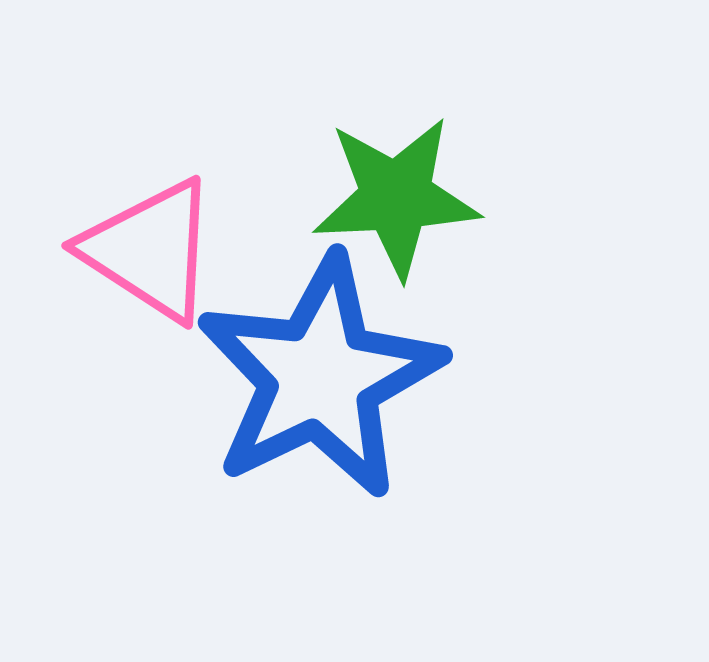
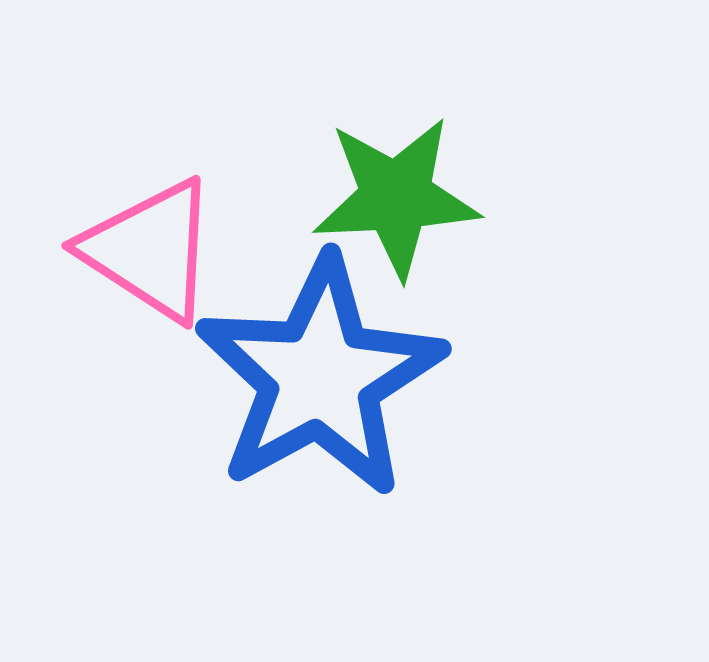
blue star: rotated 3 degrees counterclockwise
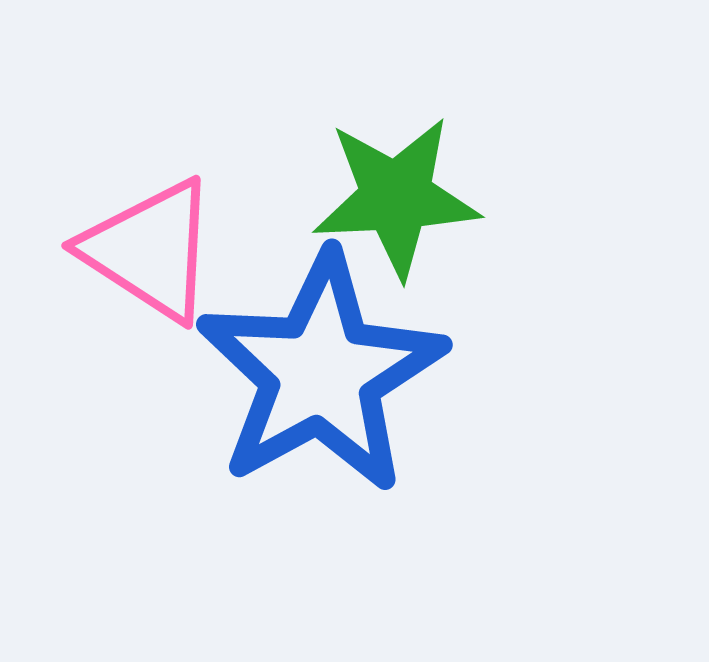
blue star: moved 1 px right, 4 px up
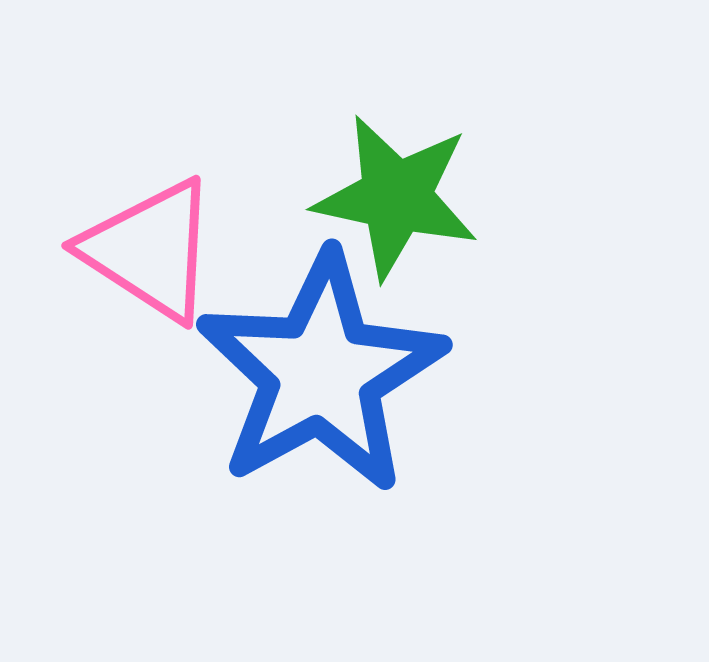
green star: rotated 15 degrees clockwise
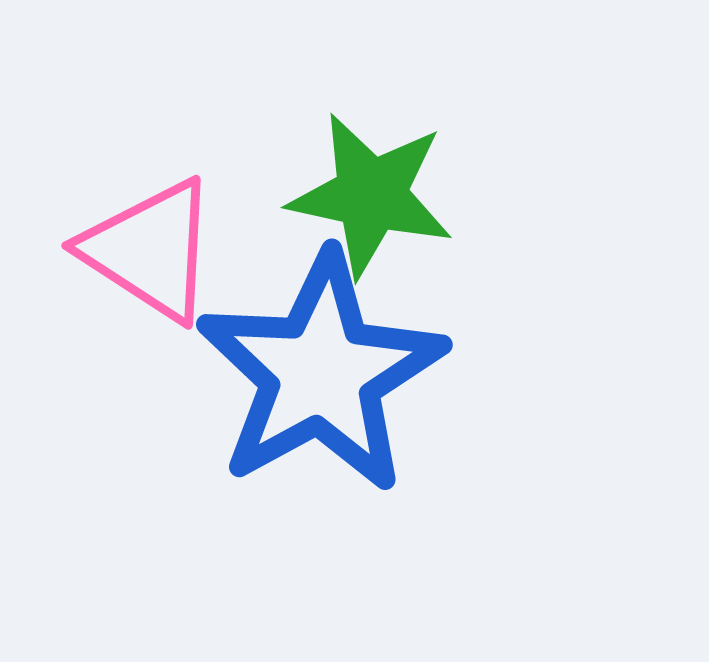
green star: moved 25 px left, 2 px up
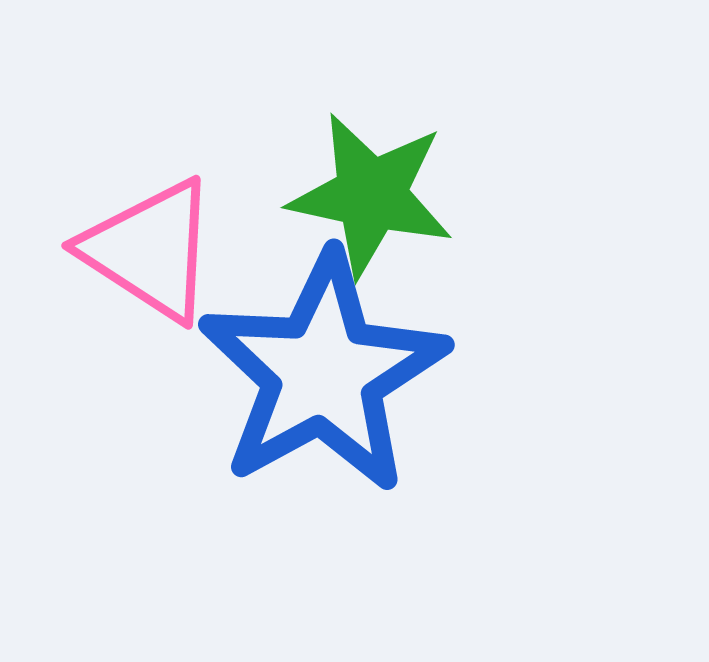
blue star: moved 2 px right
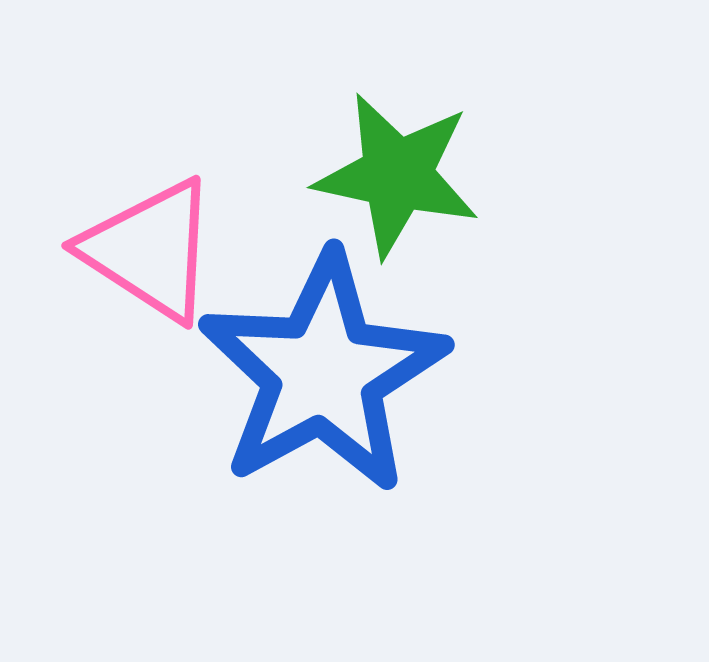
green star: moved 26 px right, 20 px up
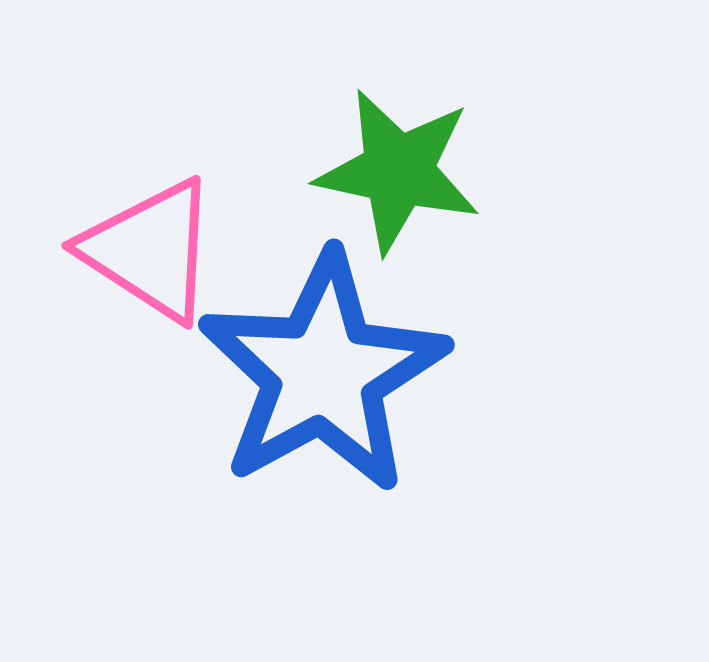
green star: moved 1 px right, 4 px up
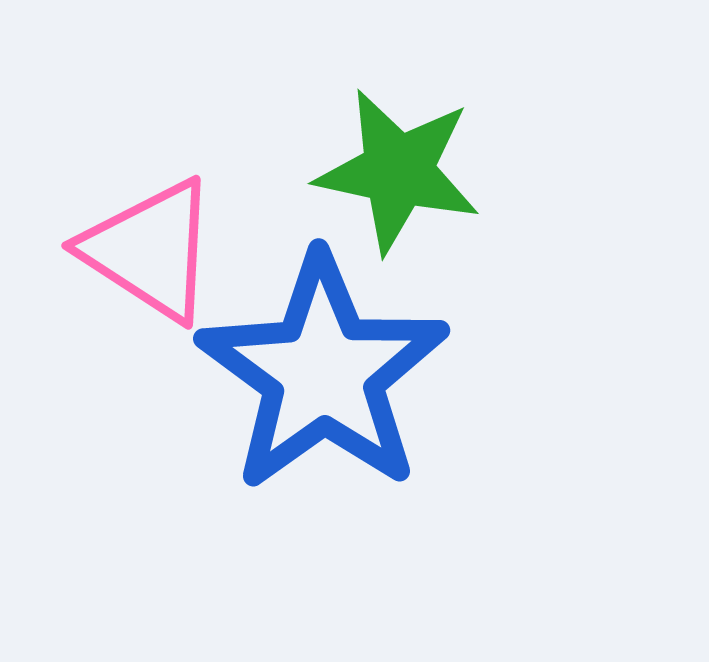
blue star: rotated 7 degrees counterclockwise
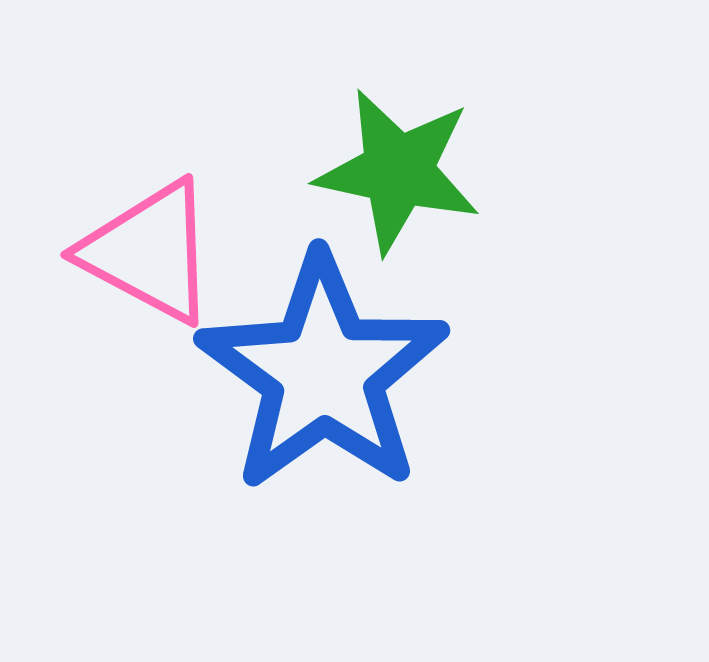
pink triangle: moved 1 px left, 2 px down; rotated 5 degrees counterclockwise
